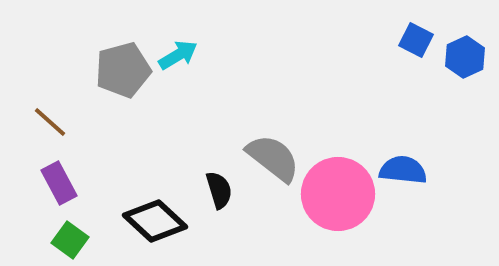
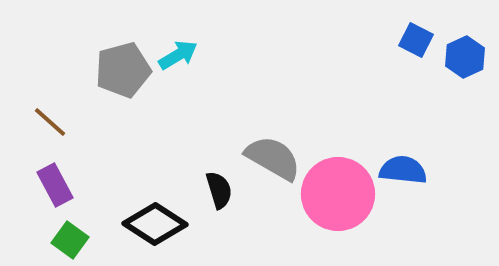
gray semicircle: rotated 8 degrees counterclockwise
purple rectangle: moved 4 px left, 2 px down
black diamond: moved 3 px down; rotated 10 degrees counterclockwise
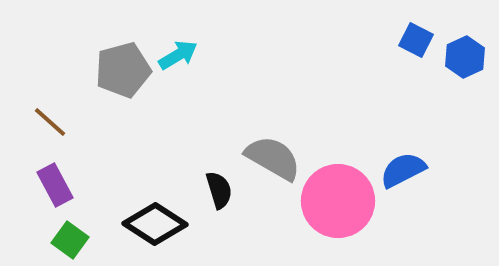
blue semicircle: rotated 33 degrees counterclockwise
pink circle: moved 7 px down
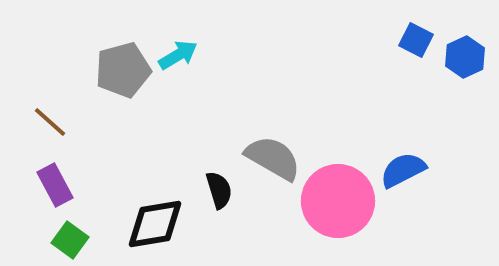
black diamond: rotated 42 degrees counterclockwise
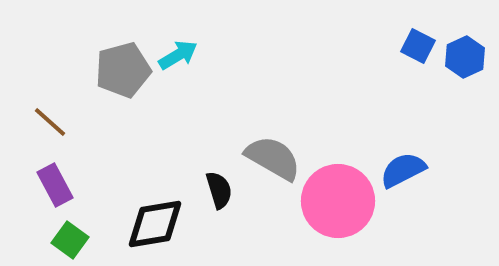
blue square: moved 2 px right, 6 px down
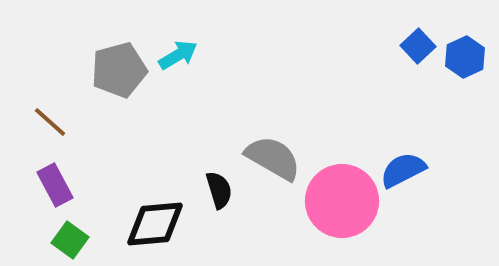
blue square: rotated 20 degrees clockwise
gray pentagon: moved 4 px left
pink circle: moved 4 px right
black diamond: rotated 4 degrees clockwise
